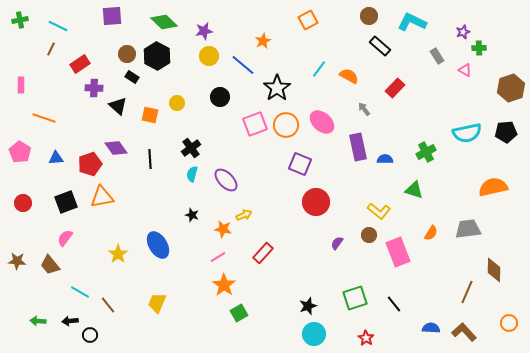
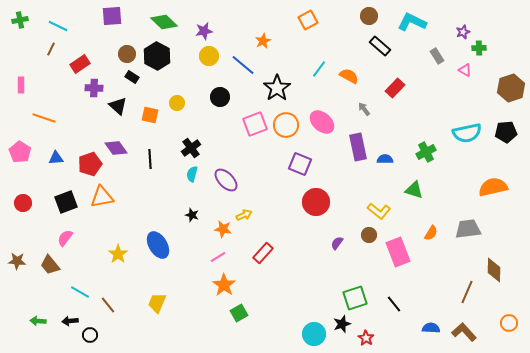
black star at (308, 306): moved 34 px right, 18 px down
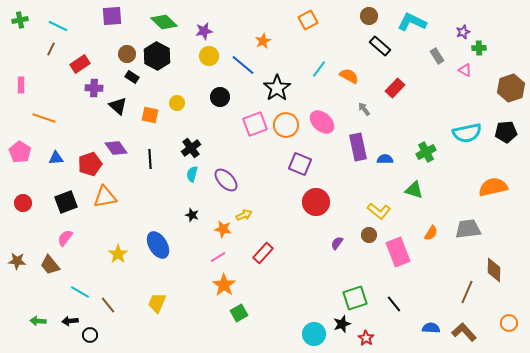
orange triangle at (102, 197): moved 3 px right
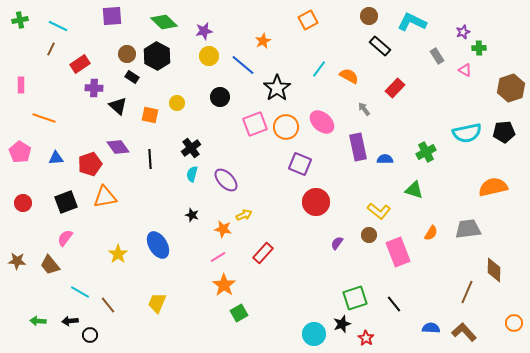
orange circle at (286, 125): moved 2 px down
black pentagon at (506, 132): moved 2 px left
purple diamond at (116, 148): moved 2 px right, 1 px up
orange circle at (509, 323): moved 5 px right
